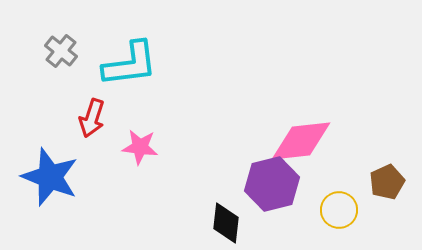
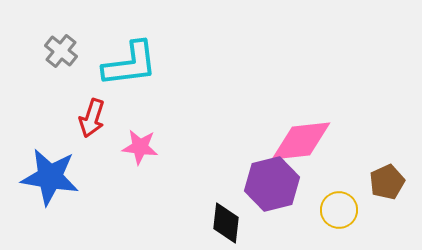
blue star: rotated 12 degrees counterclockwise
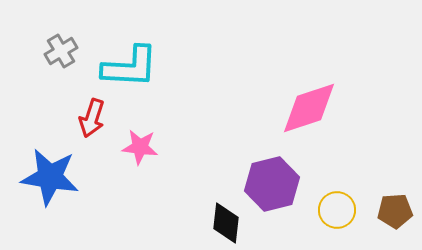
gray cross: rotated 20 degrees clockwise
cyan L-shape: moved 3 px down; rotated 10 degrees clockwise
pink diamond: moved 8 px right, 33 px up; rotated 12 degrees counterclockwise
brown pentagon: moved 8 px right, 29 px down; rotated 20 degrees clockwise
yellow circle: moved 2 px left
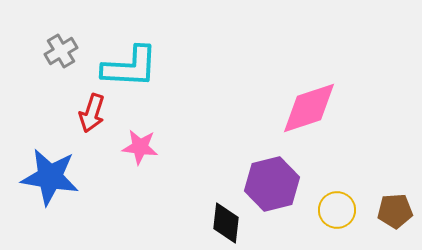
red arrow: moved 5 px up
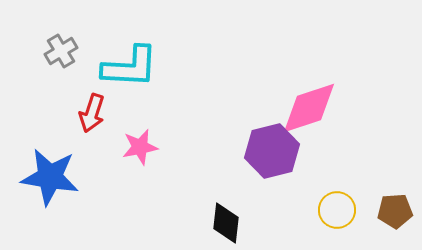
pink star: rotated 18 degrees counterclockwise
purple hexagon: moved 33 px up
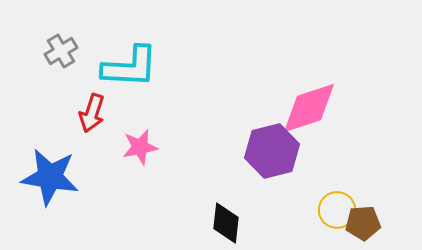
brown pentagon: moved 32 px left, 12 px down
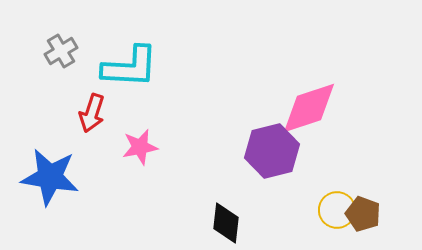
brown pentagon: moved 9 px up; rotated 24 degrees clockwise
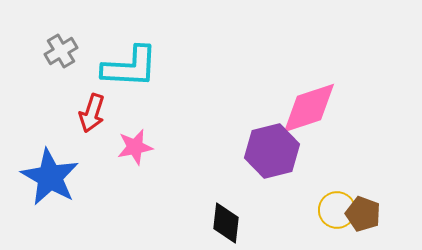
pink star: moved 5 px left
blue star: rotated 20 degrees clockwise
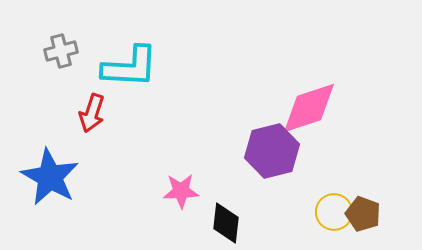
gray cross: rotated 16 degrees clockwise
pink star: moved 46 px right, 44 px down; rotated 9 degrees clockwise
yellow circle: moved 3 px left, 2 px down
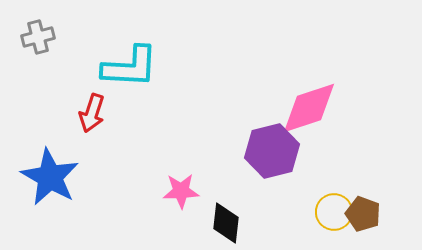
gray cross: moved 23 px left, 14 px up
